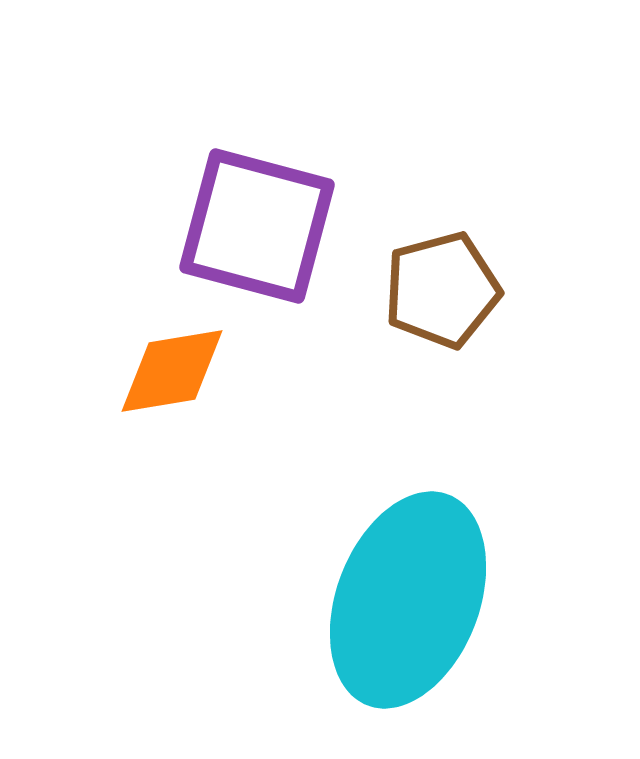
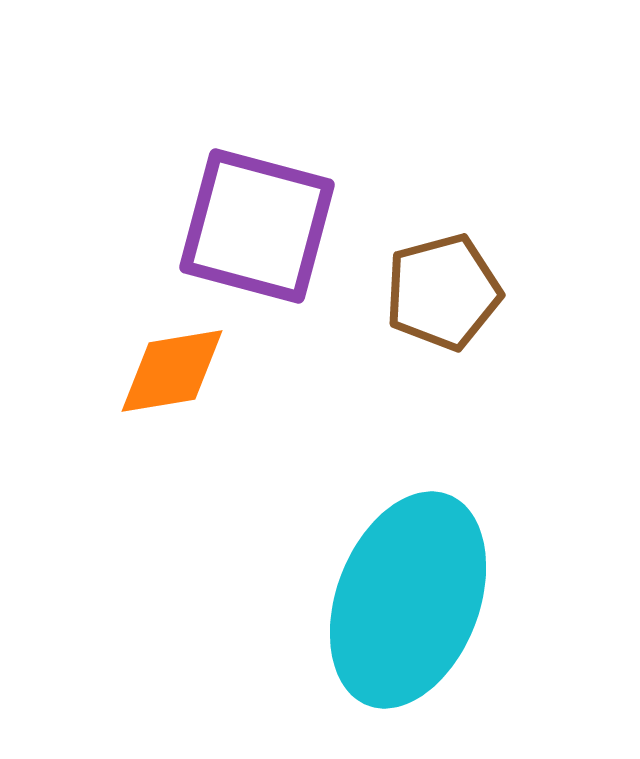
brown pentagon: moved 1 px right, 2 px down
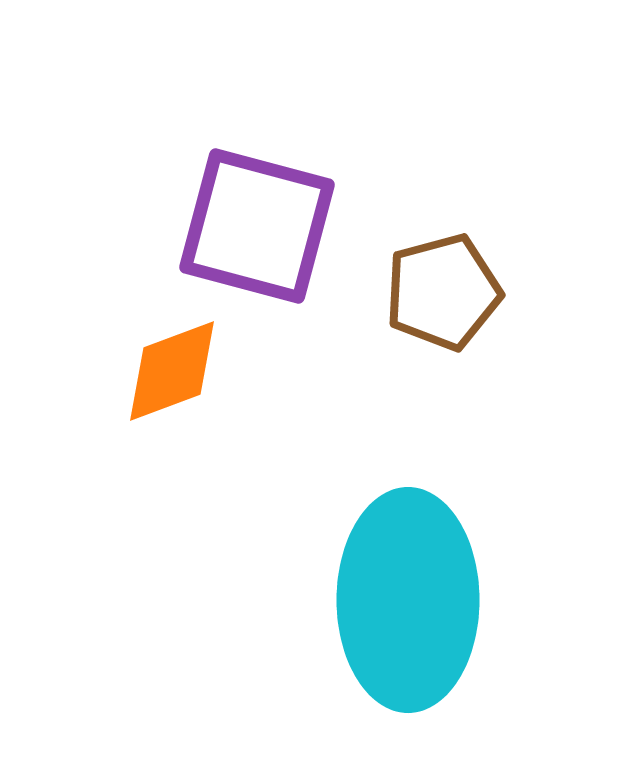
orange diamond: rotated 11 degrees counterclockwise
cyan ellipse: rotated 21 degrees counterclockwise
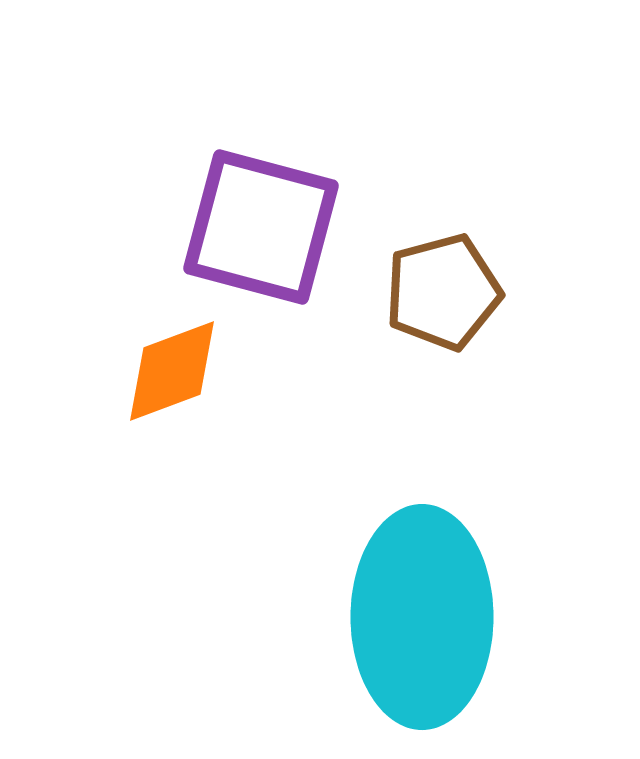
purple square: moved 4 px right, 1 px down
cyan ellipse: moved 14 px right, 17 px down
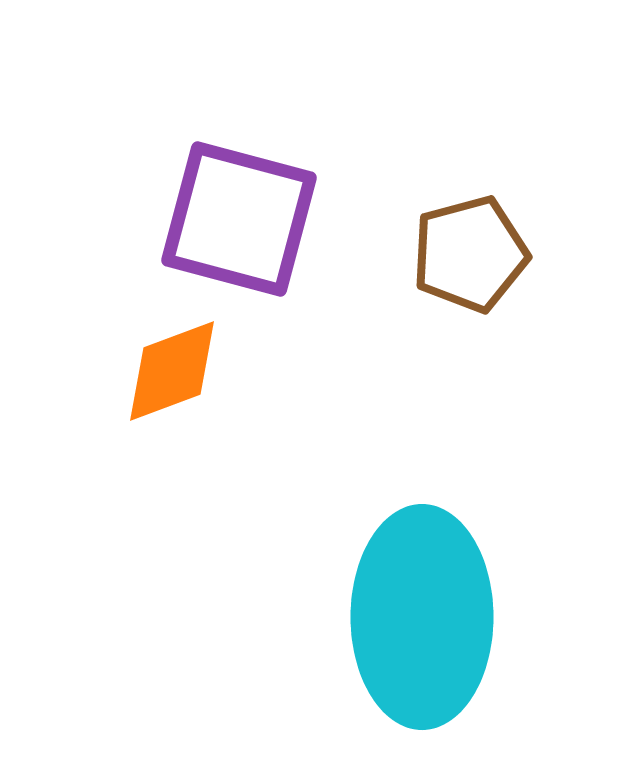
purple square: moved 22 px left, 8 px up
brown pentagon: moved 27 px right, 38 px up
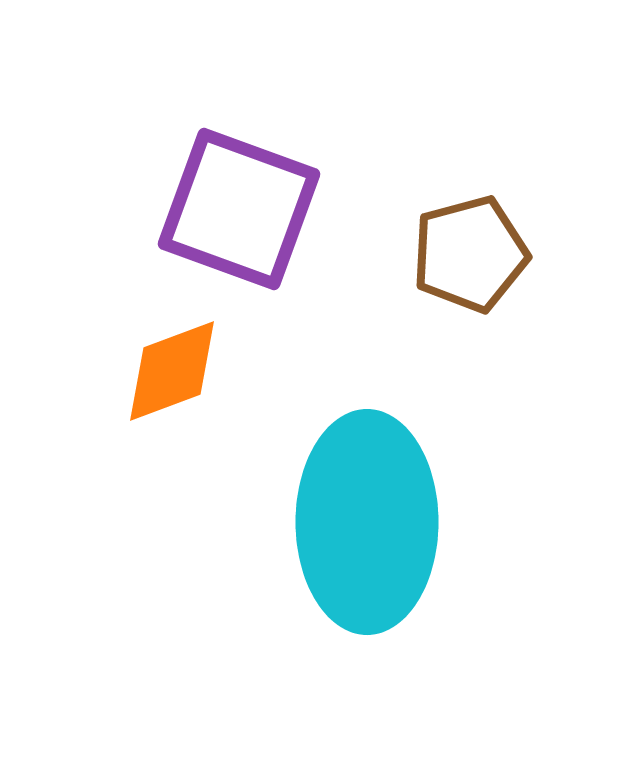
purple square: moved 10 px up; rotated 5 degrees clockwise
cyan ellipse: moved 55 px left, 95 px up
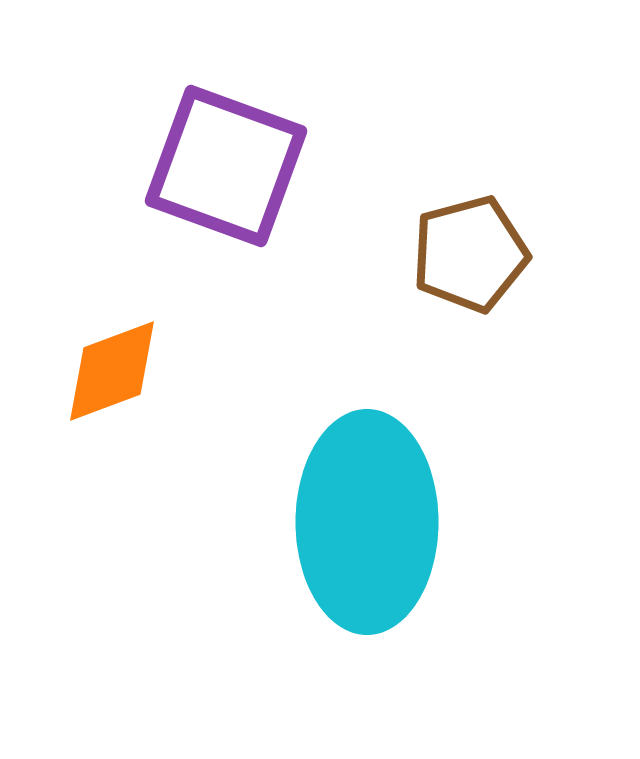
purple square: moved 13 px left, 43 px up
orange diamond: moved 60 px left
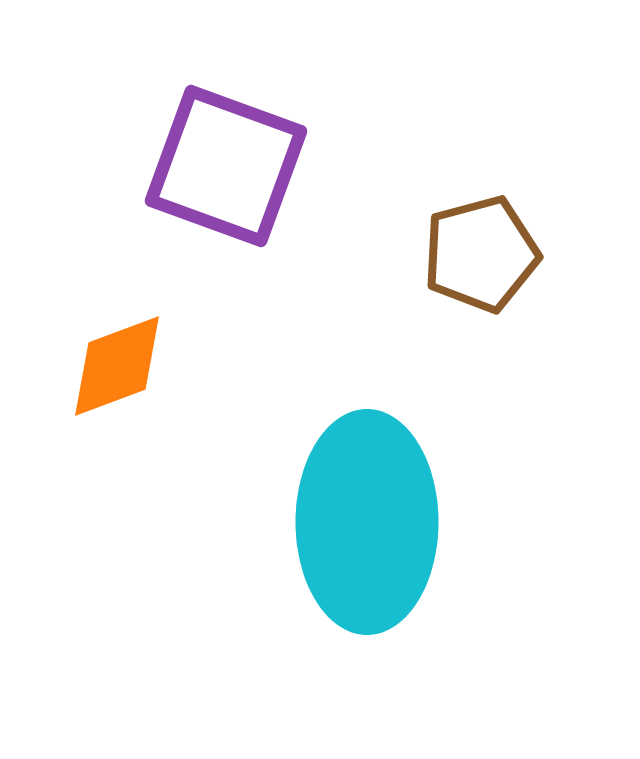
brown pentagon: moved 11 px right
orange diamond: moved 5 px right, 5 px up
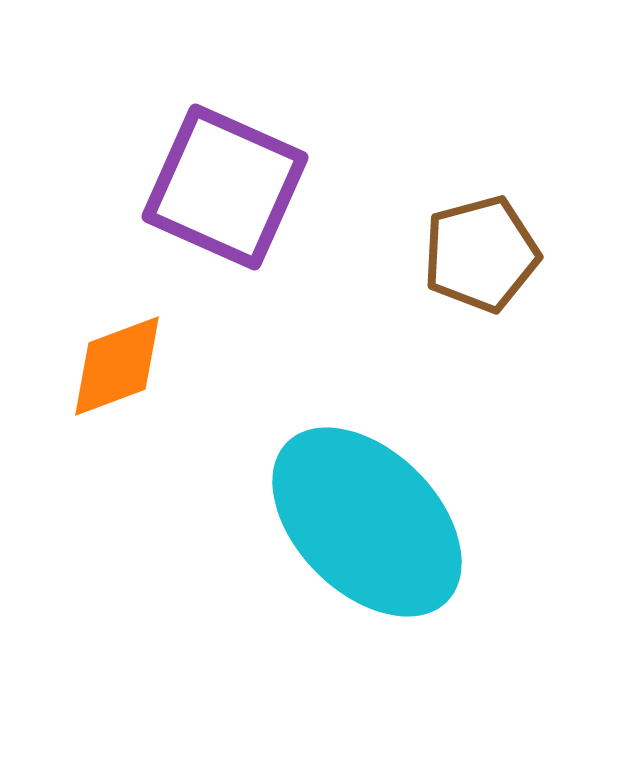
purple square: moved 1 px left, 21 px down; rotated 4 degrees clockwise
cyan ellipse: rotated 45 degrees counterclockwise
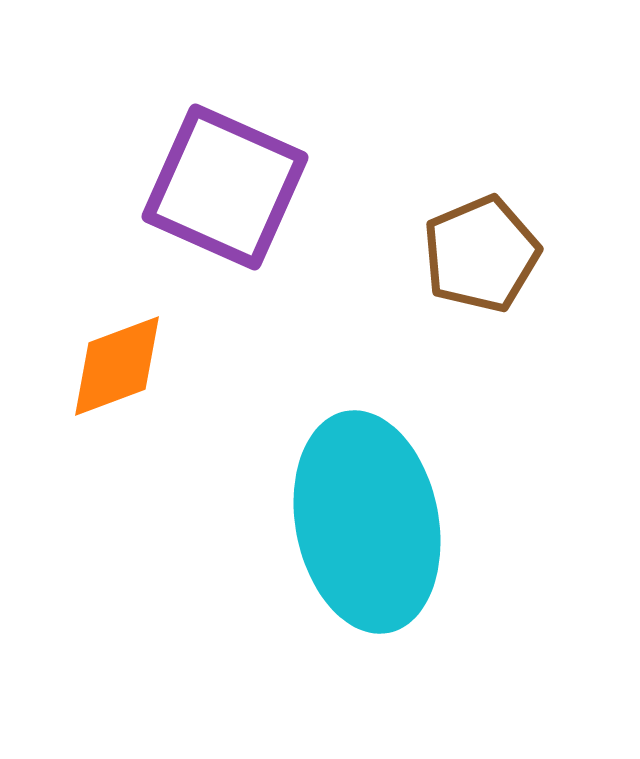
brown pentagon: rotated 8 degrees counterclockwise
cyan ellipse: rotated 34 degrees clockwise
